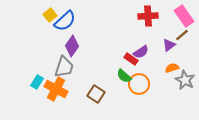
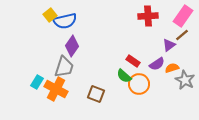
pink rectangle: moved 1 px left; rotated 70 degrees clockwise
blue semicircle: rotated 30 degrees clockwise
purple semicircle: moved 16 px right, 12 px down
red rectangle: moved 2 px right, 2 px down
brown square: rotated 12 degrees counterclockwise
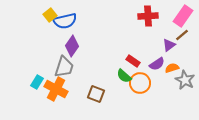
orange circle: moved 1 px right, 1 px up
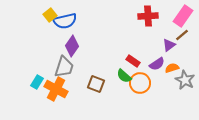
brown square: moved 10 px up
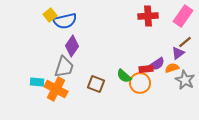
brown line: moved 3 px right, 7 px down
purple triangle: moved 9 px right, 8 px down
red rectangle: moved 13 px right, 8 px down; rotated 40 degrees counterclockwise
cyan rectangle: rotated 64 degrees clockwise
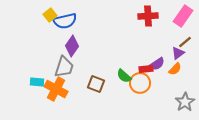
orange semicircle: moved 3 px right, 1 px down; rotated 152 degrees clockwise
gray star: moved 22 px down; rotated 12 degrees clockwise
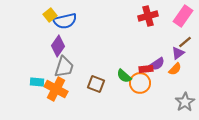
red cross: rotated 12 degrees counterclockwise
purple diamond: moved 14 px left
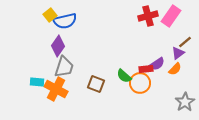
pink rectangle: moved 12 px left
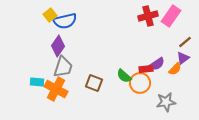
purple triangle: moved 5 px right, 5 px down
gray trapezoid: moved 1 px left
brown square: moved 2 px left, 1 px up
gray star: moved 19 px left; rotated 24 degrees clockwise
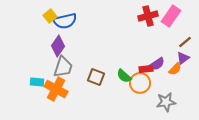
yellow square: moved 1 px down
brown square: moved 2 px right, 6 px up
